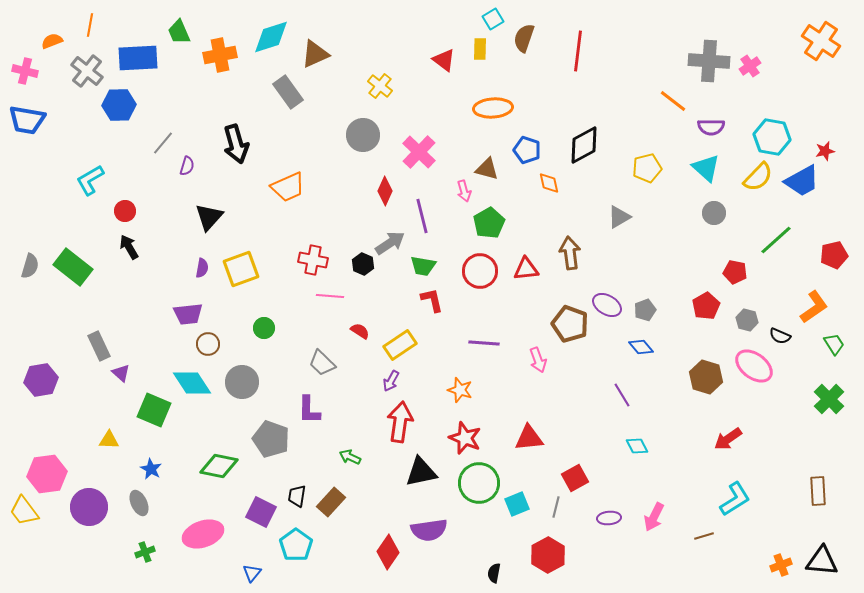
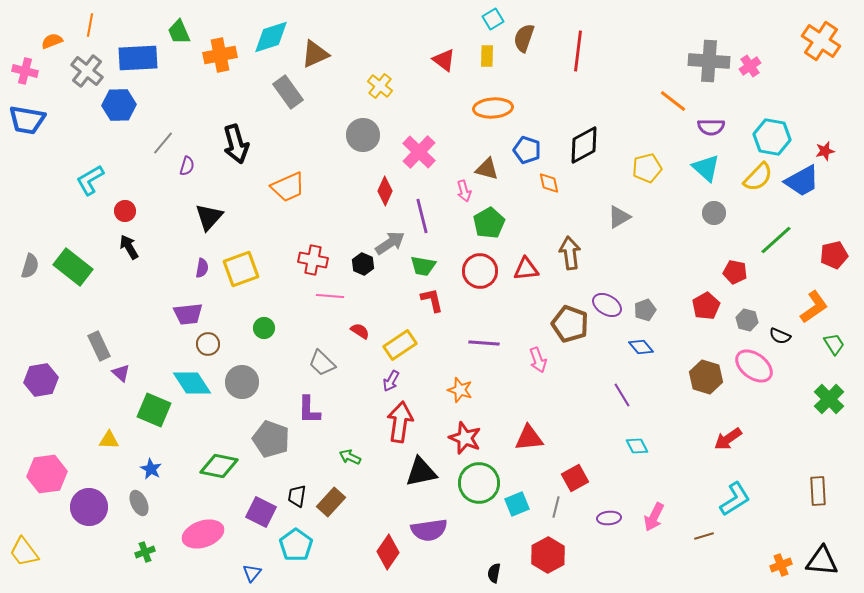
yellow rectangle at (480, 49): moved 7 px right, 7 px down
yellow trapezoid at (24, 511): moved 41 px down
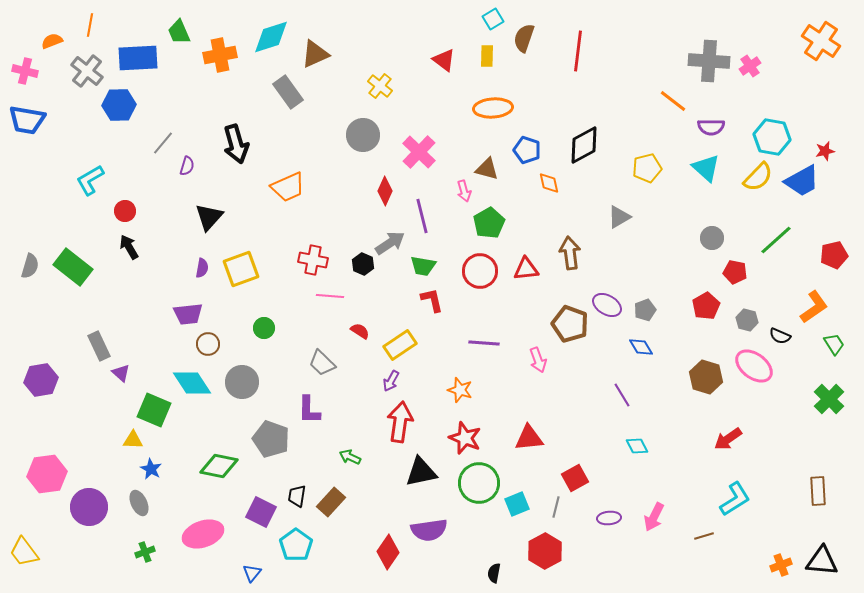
gray circle at (714, 213): moved 2 px left, 25 px down
blue diamond at (641, 347): rotated 10 degrees clockwise
yellow triangle at (109, 440): moved 24 px right
red hexagon at (548, 555): moved 3 px left, 4 px up
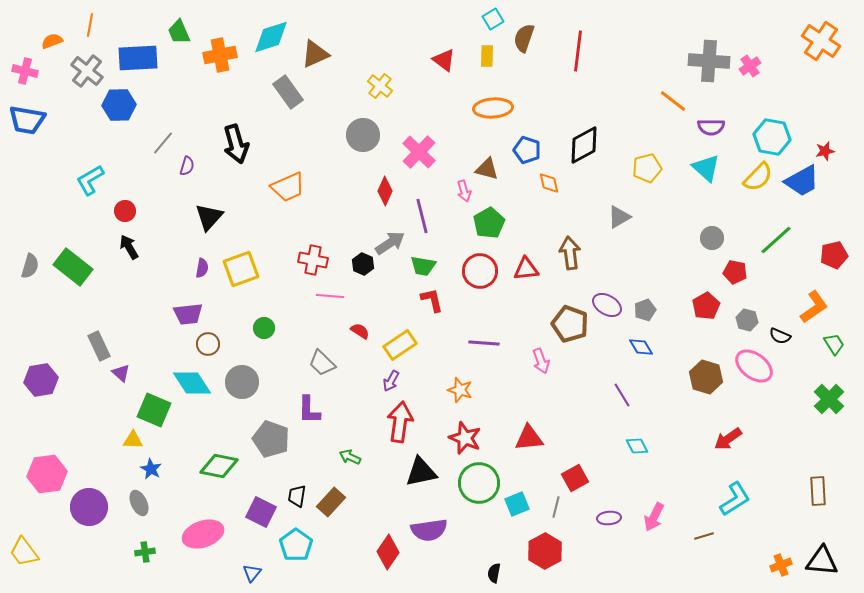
pink arrow at (538, 360): moved 3 px right, 1 px down
green cross at (145, 552): rotated 12 degrees clockwise
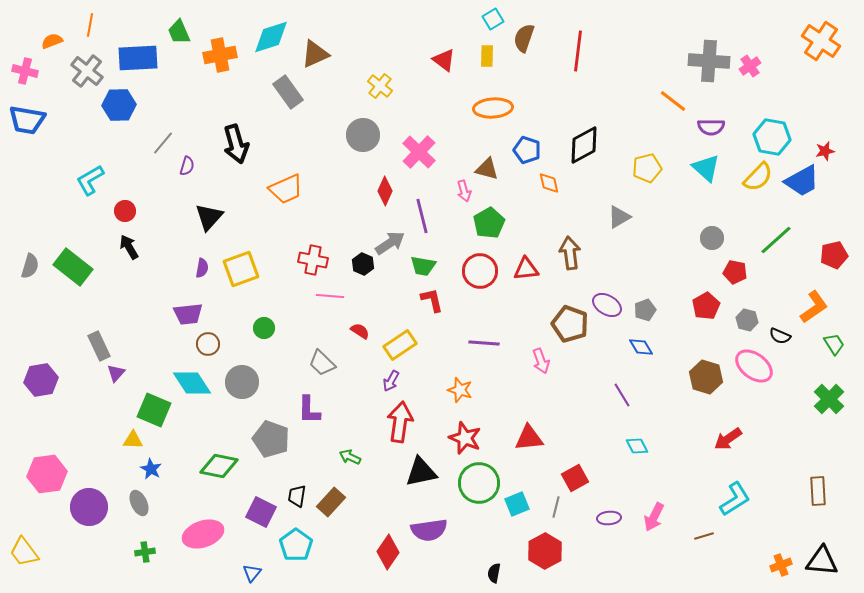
orange trapezoid at (288, 187): moved 2 px left, 2 px down
purple triangle at (121, 373): moved 5 px left; rotated 30 degrees clockwise
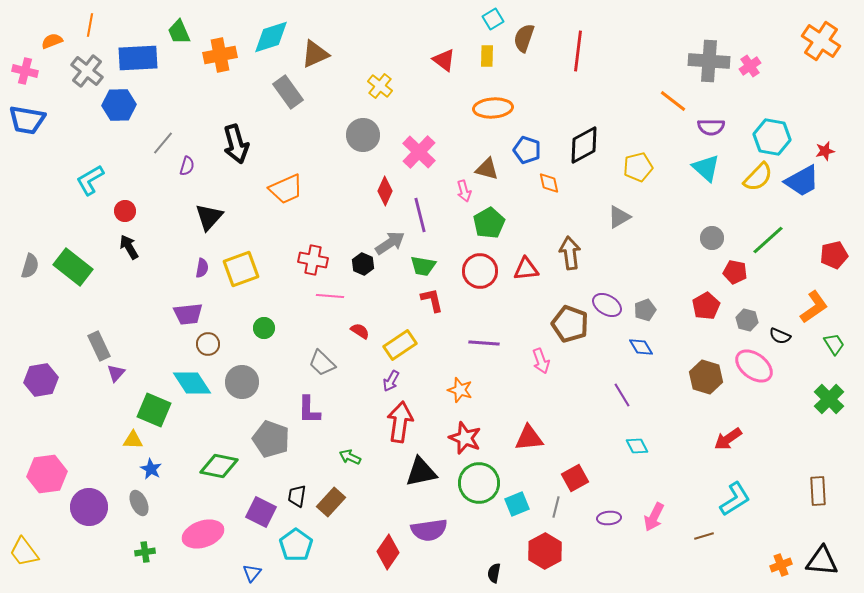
yellow pentagon at (647, 168): moved 9 px left, 1 px up
purple line at (422, 216): moved 2 px left, 1 px up
green line at (776, 240): moved 8 px left
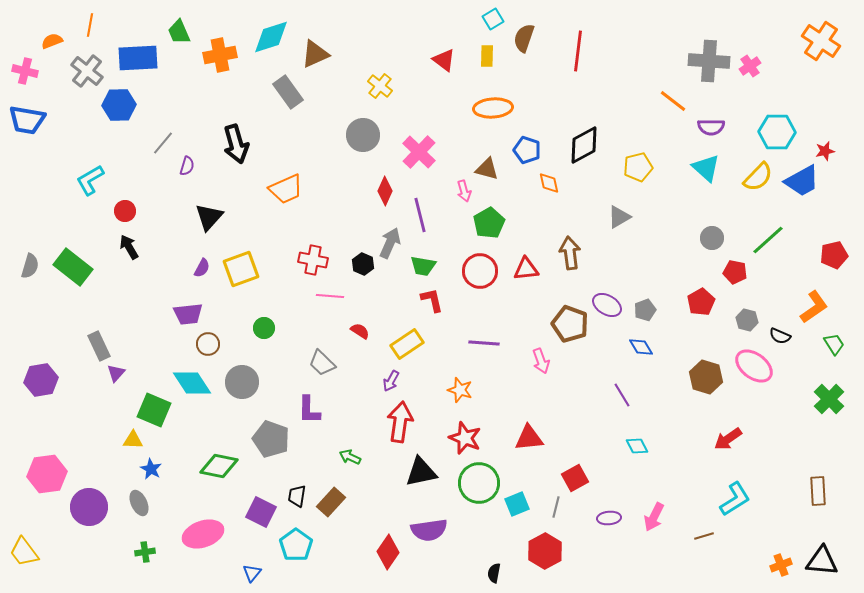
cyan hexagon at (772, 137): moved 5 px right, 5 px up; rotated 9 degrees counterclockwise
gray arrow at (390, 243): rotated 32 degrees counterclockwise
purple semicircle at (202, 268): rotated 18 degrees clockwise
red pentagon at (706, 306): moved 5 px left, 4 px up
yellow rectangle at (400, 345): moved 7 px right, 1 px up
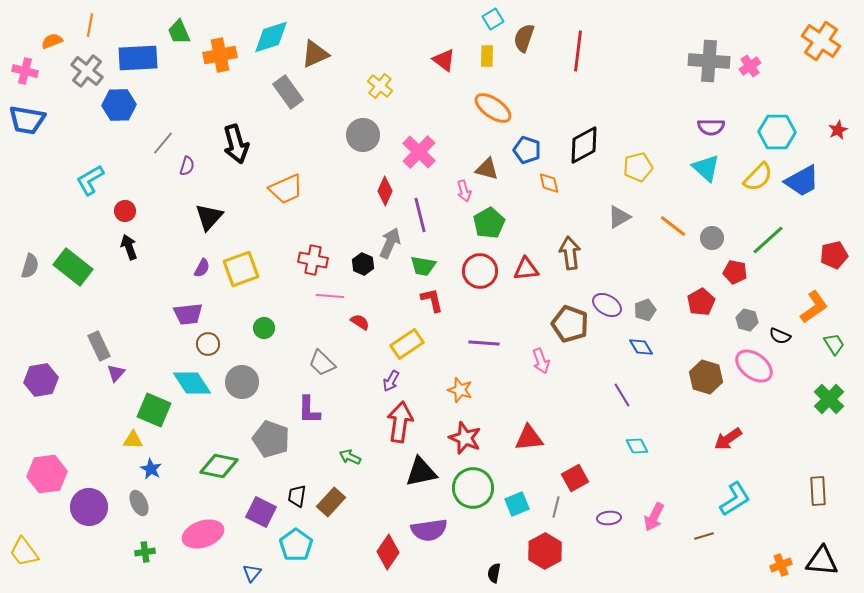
orange line at (673, 101): moved 125 px down
orange ellipse at (493, 108): rotated 39 degrees clockwise
red star at (825, 151): moved 13 px right, 21 px up; rotated 12 degrees counterclockwise
black arrow at (129, 247): rotated 10 degrees clockwise
red semicircle at (360, 331): moved 9 px up
green circle at (479, 483): moved 6 px left, 5 px down
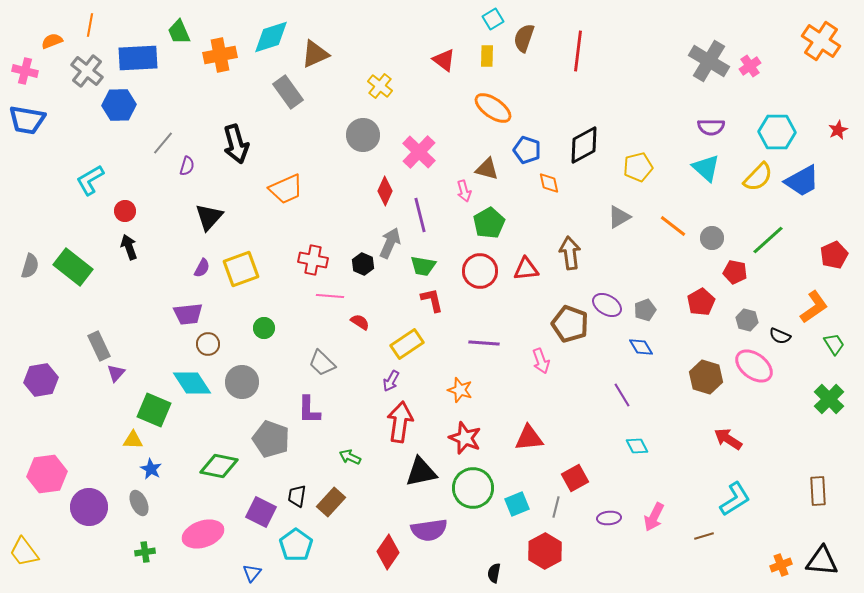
gray cross at (709, 61): rotated 27 degrees clockwise
red pentagon at (834, 255): rotated 12 degrees counterclockwise
red arrow at (728, 439): rotated 68 degrees clockwise
